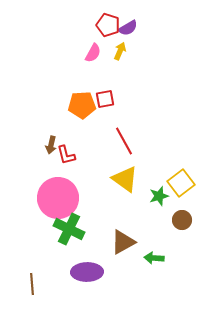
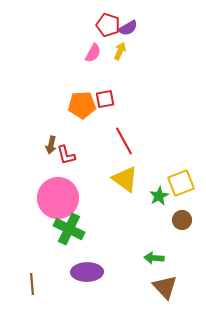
yellow square: rotated 16 degrees clockwise
green star: rotated 12 degrees counterclockwise
brown triangle: moved 42 px right, 45 px down; rotated 44 degrees counterclockwise
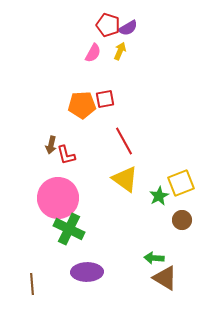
brown triangle: moved 9 px up; rotated 16 degrees counterclockwise
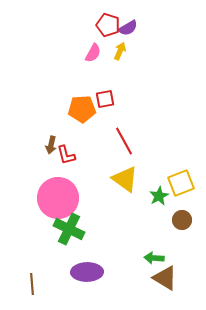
orange pentagon: moved 4 px down
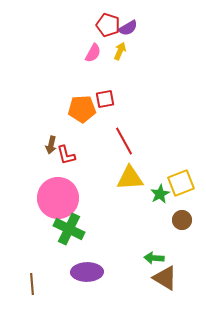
yellow triangle: moved 5 px right, 1 px up; rotated 40 degrees counterclockwise
green star: moved 1 px right, 2 px up
